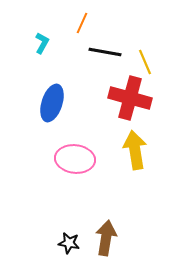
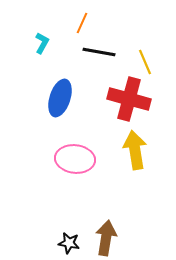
black line: moved 6 px left
red cross: moved 1 px left, 1 px down
blue ellipse: moved 8 px right, 5 px up
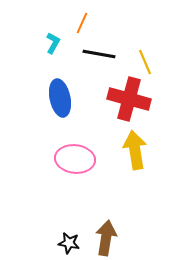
cyan L-shape: moved 11 px right
black line: moved 2 px down
blue ellipse: rotated 30 degrees counterclockwise
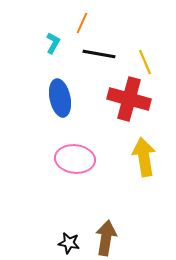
yellow arrow: moved 9 px right, 7 px down
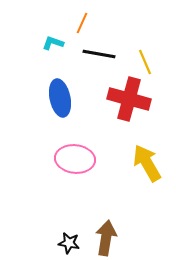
cyan L-shape: rotated 100 degrees counterclockwise
yellow arrow: moved 3 px right, 6 px down; rotated 21 degrees counterclockwise
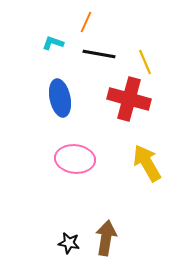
orange line: moved 4 px right, 1 px up
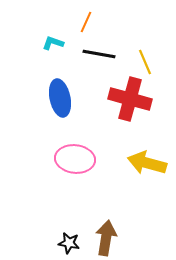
red cross: moved 1 px right
yellow arrow: rotated 45 degrees counterclockwise
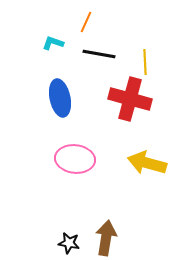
yellow line: rotated 20 degrees clockwise
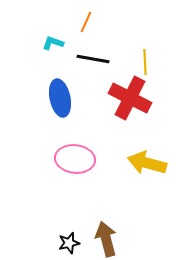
black line: moved 6 px left, 5 px down
red cross: moved 1 px up; rotated 12 degrees clockwise
brown arrow: moved 1 px down; rotated 24 degrees counterclockwise
black star: rotated 25 degrees counterclockwise
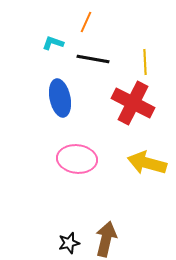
red cross: moved 3 px right, 5 px down
pink ellipse: moved 2 px right
brown arrow: rotated 28 degrees clockwise
